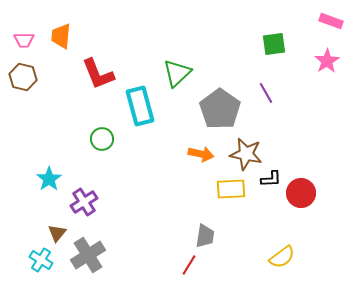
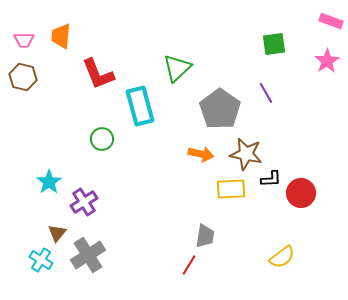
green triangle: moved 5 px up
cyan star: moved 3 px down
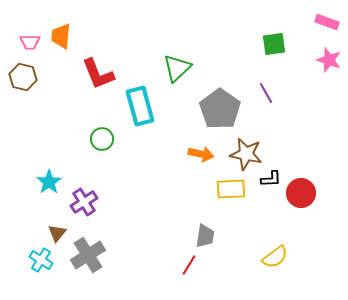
pink rectangle: moved 4 px left, 1 px down
pink trapezoid: moved 6 px right, 2 px down
pink star: moved 2 px right, 1 px up; rotated 20 degrees counterclockwise
yellow semicircle: moved 7 px left
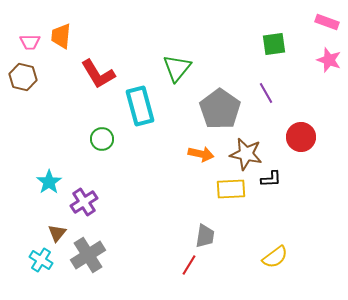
green triangle: rotated 8 degrees counterclockwise
red L-shape: rotated 9 degrees counterclockwise
red circle: moved 56 px up
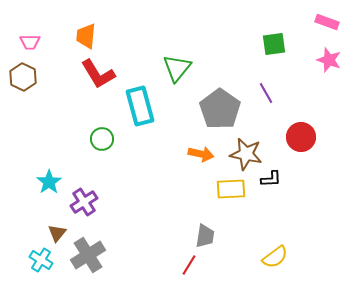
orange trapezoid: moved 25 px right
brown hexagon: rotated 12 degrees clockwise
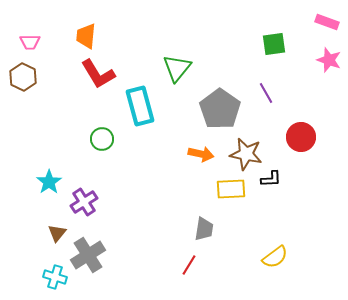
gray trapezoid: moved 1 px left, 7 px up
cyan cross: moved 14 px right, 17 px down; rotated 15 degrees counterclockwise
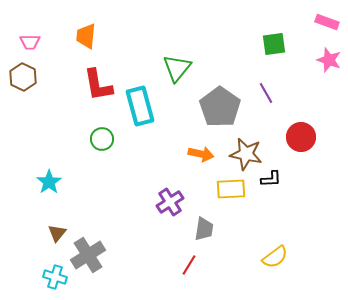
red L-shape: moved 11 px down; rotated 21 degrees clockwise
gray pentagon: moved 2 px up
purple cross: moved 86 px right
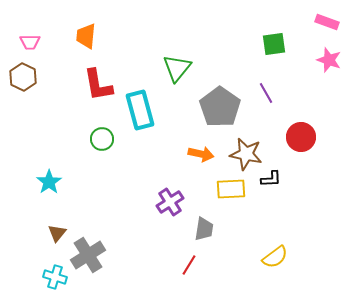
cyan rectangle: moved 4 px down
